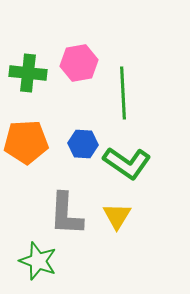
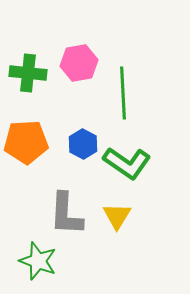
blue hexagon: rotated 24 degrees clockwise
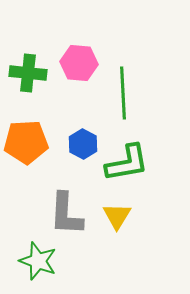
pink hexagon: rotated 15 degrees clockwise
green L-shape: rotated 45 degrees counterclockwise
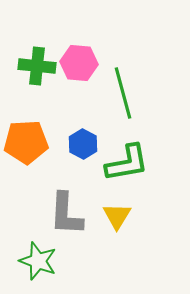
green cross: moved 9 px right, 7 px up
green line: rotated 12 degrees counterclockwise
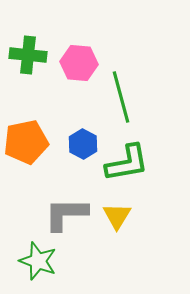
green cross: moved 9 px left, 11 px up
green line: moved 2 px left, 4 px down
orange pentagon: rotated 9 degrees counterclockwise
gray L-shape: rotated 87 degrees clockwise
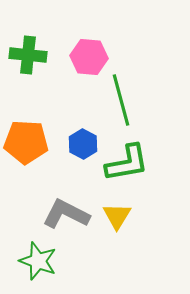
pink hexagon: moved 10 px right, 6 px up
green line: moved 3 px down
orange pentagon: rotated 15 degrees clockwise
gray L-shape: rotated 27 degrees clockwise
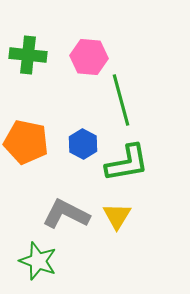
orange pentagon: rotated 9 degrees clockwise
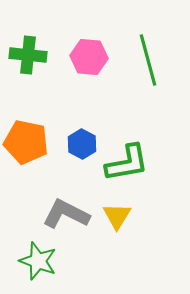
green line: moved 27 px right, 40 px up
blue hexagon: moved 1 px left
